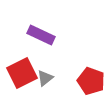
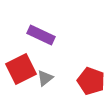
red square: moved 1 px left, 4 px up
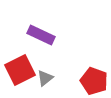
red square: moved 1 px left, 1 px down
red pentagon: moved 3 px right
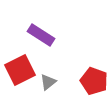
purple rectangle: rotated 8 degrees clockwise
gray triangle: moved 3 px right, 4 px down
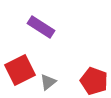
purple rectangle: moved 8 px up
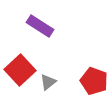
purple rectangle: moved 1 px left, 1 px up
red square: rotated 16 degrees counterclockwise
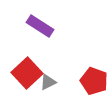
red square: moved 7 px right, 3 px down
gray triangle: rotated 12 degrees clockwise
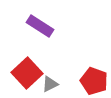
gray triangle: moved 2 px right, 2 px down
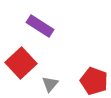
red square: moved 6 px left, 10 px up
gray triangle: rotated 24 degrees counterclockwise
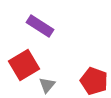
red square: moved 3 px right, 2 px down; rotated 12 degrees clockwise
gray triangle: moved 3 px left, 1 px down
